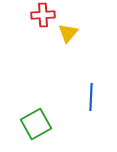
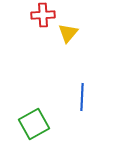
blue line: moved 9 px left
green square: moved 2 px left
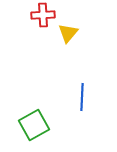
green square: moved 1 px down
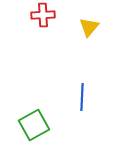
yellow triangle: moved 21 px right, 6 px up
